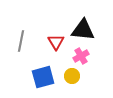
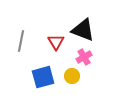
black triangle: rotated 15 degrees clockwise
pink cross: moved 3 px right, 1 px down
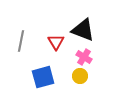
pink cross: rotated 28 degrees counterclockwise
yellow circle: moved 8 px right
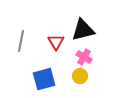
black triangle: rotated 35 degrees counterclockwise
blue square: moved 1 px right, 2 px down
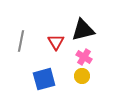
yellow circle: moved 2 px right
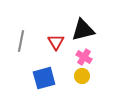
blue square: moved 1 px up
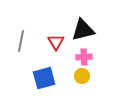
pink cross: rotated 35 degrees counterclockwise
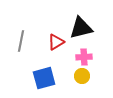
black triangle: moved 2 px left, 2 px up
red triangle: rotated 30 degrees clockwise
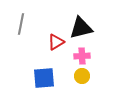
gray line: moved 17 px up
pink cross: moved 2 px left, 1 px up
blue square: rotated 10 degrees clockwise
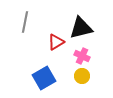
gray line: moved 4 px right, 2 px up
pink cross: rotated 28 degrees clockwise
blue square: rotated 25 degrees counterclockwise
